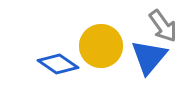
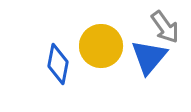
gray arrow: moved 2 px right, 1 px down
blue diamond: rotated 66 degrees clockwise
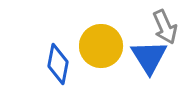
gray arrow: rotated 12 degrees clockwise
blue triangle: rotated 12 degrees counterclockwise
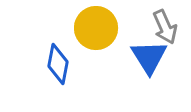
yellow circle: moved 5 px left, 18 px up
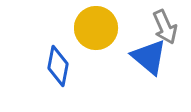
blue triangle: rotated 18 degrees counterclockwise
blue diamond: moved 2 px down
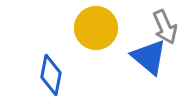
blue diamond: moved 7 px left, 9 px down
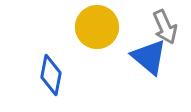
yellow circle: moved 1 px right, 1 px up
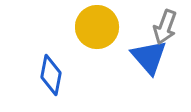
gray arrow: rotated 44 degrees clockwise
blue triangle: rotated 9 degrees clockwise
